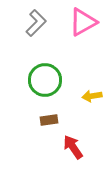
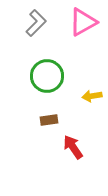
green circle: moved 2 px right, 4 px up
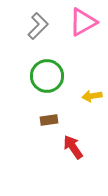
gray L-shape: moved 2 px right, 3 px down
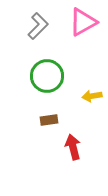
red arrow: rotated 20 degrees clockwise
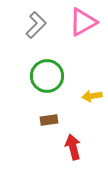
gray L-shape: moved 2 px left, 1 px up
